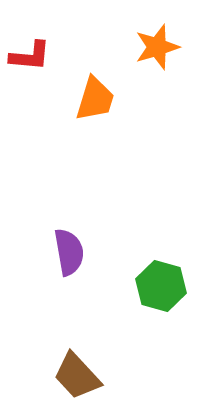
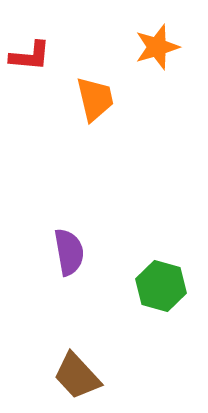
orange trapezoid: rotated 30 degrees counterclockwise
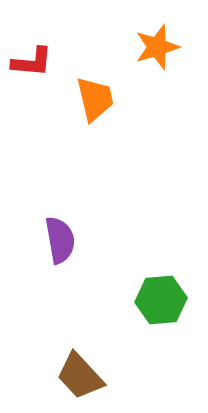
red L-shape: moved 2 px right, 6 px down
purple semicircle: moved 9 px left, 12 px up
green hexagon: moved 14 px down; rotated 21 degrees counterclockwise
brown trapezoid: moved 3 px right
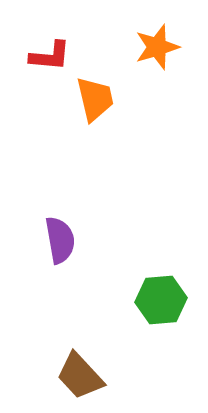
red L-shape: moved 18 px right, 6 px up
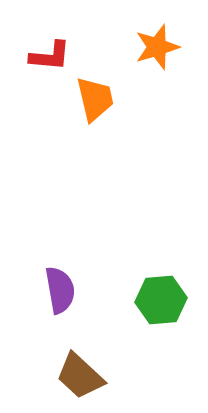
purple semicircle: moved 50 px down
brown trapezoid: rotated 4 degrees counterclockwise
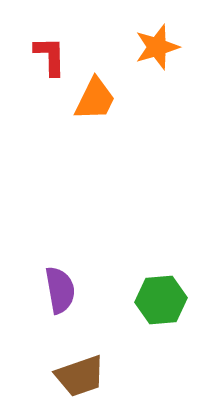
red L-shape: rotated 96 degrees counterclockwise
orange trapezoid: rotated 39 degrees clockwise
brown trapezoid: rotated 62 degrees counterclockwise
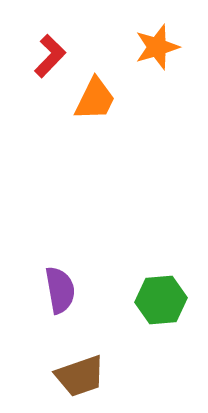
red L-shape: rotated 45 degrees clockwise
